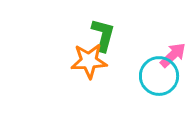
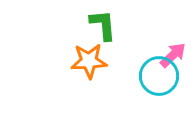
green L-shape: moved 10 px up; rotated 20 degrees counterclockwise
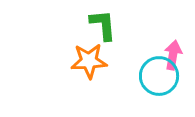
pink arrow: rotated 36 degrees counterclockwise
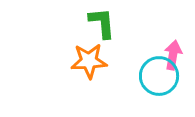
green L-shape: moved 1 px left, 2 px up
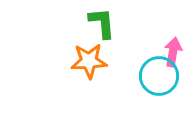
pink arrow: moved 3 px up
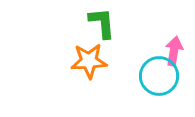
pink arrow: moved 1 px right, 1 px up
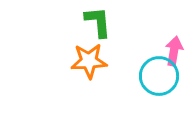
green L-shape: moved 4 px left, 1 px up
